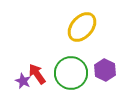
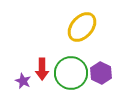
purple hexagon: moved 4 px left, 3 px down
red arrow: moved 5 px right, 5 px up; rotated 145 degrees counterclockwise
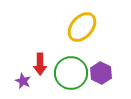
red arrow: moved 2 px left, 5 px up
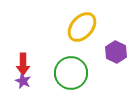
red arrow: moved 17 px left
purple hexagon: moved 15 px right, 21 px up
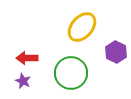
red arrow: moved 4 px right, 6 px up; rotated 90 degrees clockwise
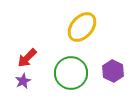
purple hexagon: moved 3 px left, 19 px down
red arrow: rotated 45 degrees counterclockwise
purple star: rotated 21 degrees clockwise
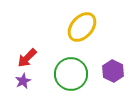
green circle: moved 1 px down
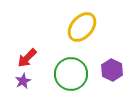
purple hexagon: moved 1 px left, 1 px up
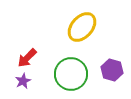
purple hexagon: rotated 10 degrees counterclockwise
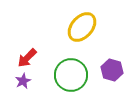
green circle: moved 1 px down
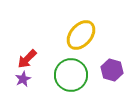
yellow ellipse: moved 1 px left, 8 px down
red arrow: moved 1 px down
purple star: moved 2 px up
